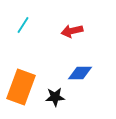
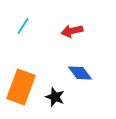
cyan line: moved 1 px down
blue diamond: rotated 55 degrees clockwise
black star: rotated 24 degrees clockwise
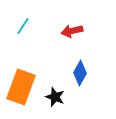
blue diamond: rotated 65 degrees clockwise
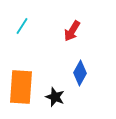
cyan line: moved 1 px left
red arrow: rotated 45 degrees counterclockwise
orange rectangle: rotated 16 degrees counterclockwise
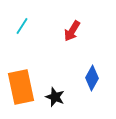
blue diamond: moved 12 px right, 5 px down
orange rectangle: rotated 16 degrees counterclockwise
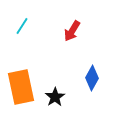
black star: rotated 18 degrees clockwise
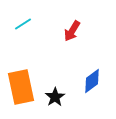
cyan line: moved 1 px right, 2 px up; rotated 24 degrees clockwise
blue diamond: moved 3 px down; rotated 25 degrees clockwise
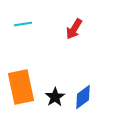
cyan line: rotated 24 degrees clockwise
red arrow: moved 2 px right, 2 px up
blue diamond: moved 9 px left, 16 px down
